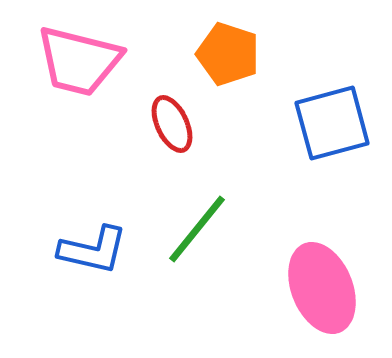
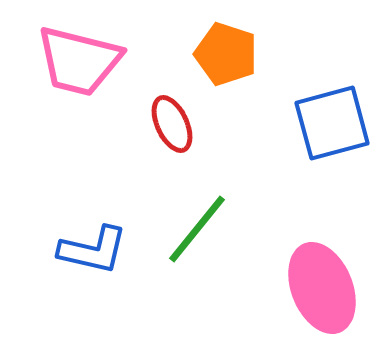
orange pentagon: moved 2 px left
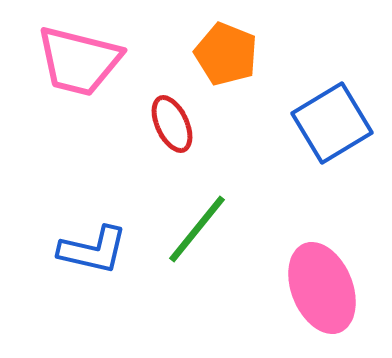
orange pentagon: rotated 4 degrees clockwise
blue square: rotated 16 degrees counterclockwise
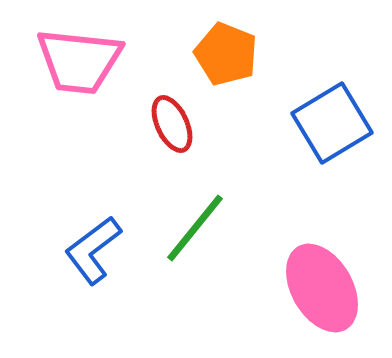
pink trapezoid: rotated 8 degrees counterclockwise
green line: moved 2 px left, 1 px up
blue L-shape: rotated 130 degrees clockwise
pink ellipse: rotated 8 degrees counterclockwise
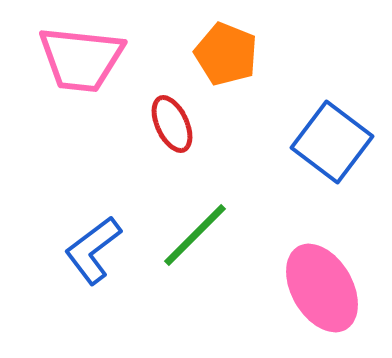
pink trapezoid: moved 2 px right, 2 px up
blue square: moved 19 px down; rotated 22 degrees counterclockwise
green line: moved 7 px down; rotated 6 degrees clockwise
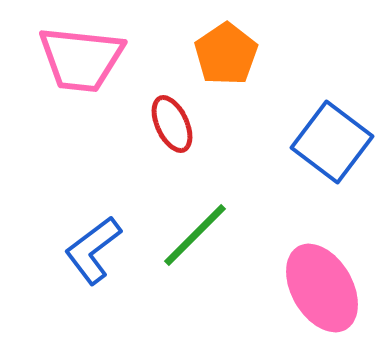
orange pentagon: rotated 16 degrees clockwise
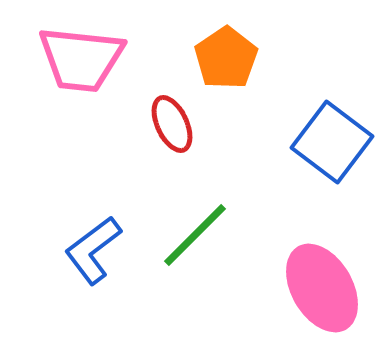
orange pentagon: moved 4 px down
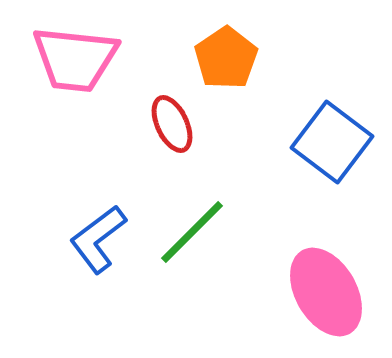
pink trapezoid: moved 6 px left
green line: moved 3 px left, 3 px up
blue L-shape: moved 5 px right, 11 px up
pink ellipse: moved 4 px right, 4 px down
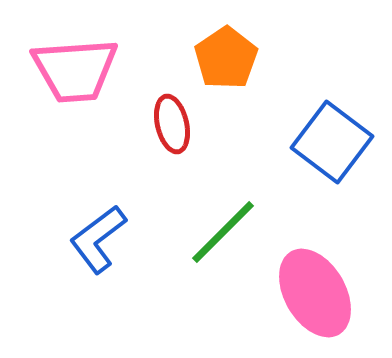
pink trapezoid: moved 11 px down; rotated 10 degrees counterclockwise
red ellipse: rotated 12 degrees clockwise
green line: moved 31 px right
pink ellipse: moved 11 px left, 1 px down
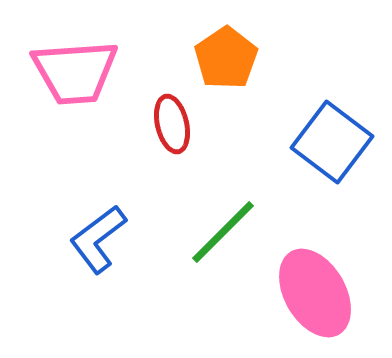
pink trapezoid: moved 2 px down
